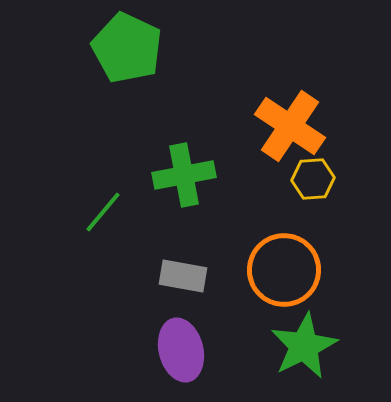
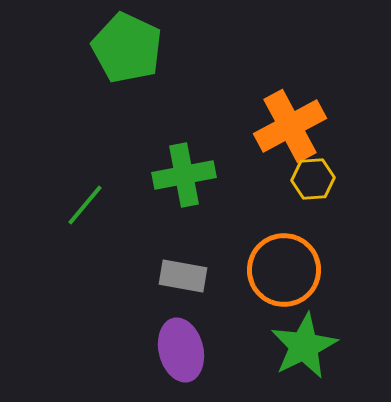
orange cross: rotated 28 degrees clockwise
green line: moved 18 px left, 7 px up
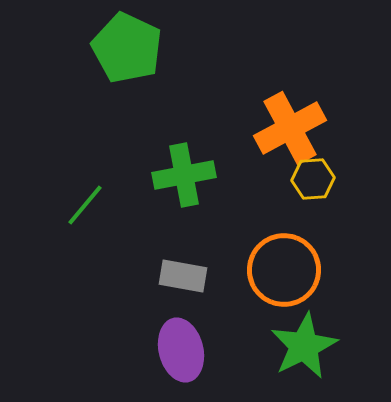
orange cross: moved 2 px down
